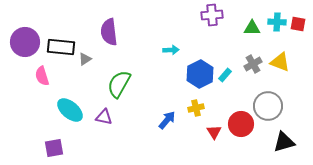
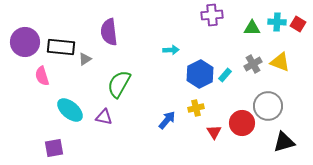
red square: rotated 21 degrees clockwise
red circle: moved 1 px right, 1 px up
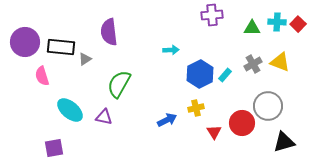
red square: rotated 14 degrees clockwise
blue arrow: rotated 24 degrees clockwise
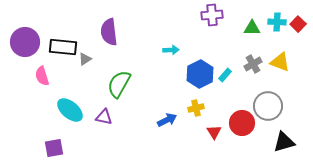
black rectangle: moved 2 px right
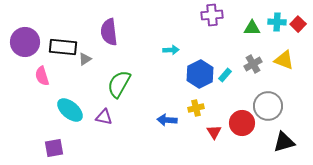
yellow triangle: moved 4 px right, 2 px up
blue arrow: rotated 150 degrees counterclockwise
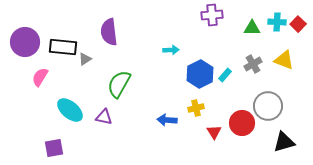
pink semicircle: moved 2 px left, 1 px down; rotated 48 degrees clockwise
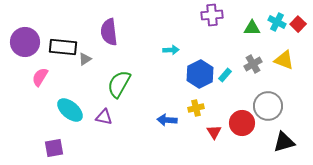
cyan cross: rotated 24 degrees clockwise
